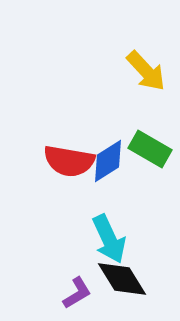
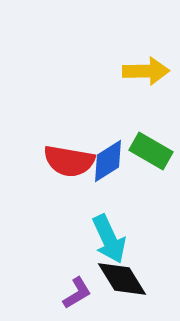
yellow arrow: rotated 48 degrees counterclockwise
green rectangle: moved 1 px right, 2 px down
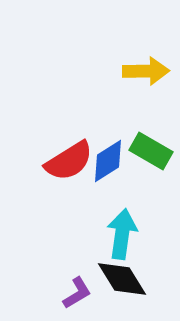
red semicircle: rotated 42 degrees counterclockwise
cyan arrow: moved 13 px right, 5 px up; rotated 147 degrees counterclockwise
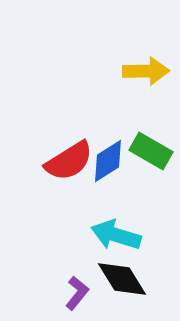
cyan arrow: moved 6 px left, 1 px down; rotated 81 degrees counterclockwise
purple L-shape: rotated 20 degrees counterclockwise
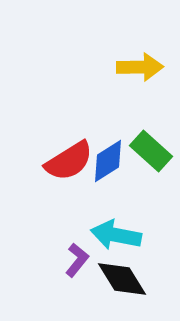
yellow arrow: moved 6 px left, 4 px up
green rectangle: rotated 12 degrees clockwise
cyan arrow: rotated 6 degrees counterclockwise
purple L-shape: moved 33 px up
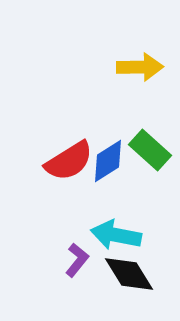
green rectangle: moved 1 px left, 1 px up
black diamond: moved 7 px right, 5 px up
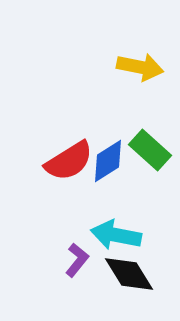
yellow arrow: rotated 12 degrees clockwise
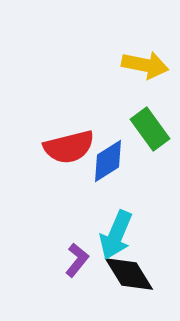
yellow arrow: moved 5 px right, 2 px up
green rectangle: moved 21 px up; rotated 12 degrees clockwise
red semicircle: moved 14 px up; rotated 18 degrees clockwise
cyan arrow: rotated 78 degrees counterclockwise
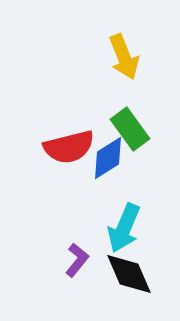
yellow arrow: moved 21 px left, 8 px up; rotated 57 degrees clockwise
green rectangle: moved 20 px left
blue diamond: moved 3 px up
cyan arrow: moved 8 px right, 7 px up
black diamond: rotated 8 degrees clockwise
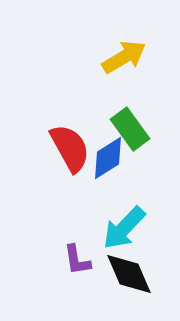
yellow arrow: rotated 99 degrees counterclockwise
red semicircle: moved 1 px right, 1 px down; rotated 105 degrees counterclockwise
cyan arrow: rotated 21 degrees clockwise
purple L-shape: rotated 132 degrees clockwise
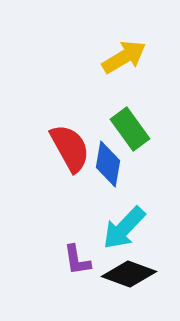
blue diamond: moved 6 px down; rotated 48 degrees counterclockwise
black diamond: rotated 46 degrees counterclockwise
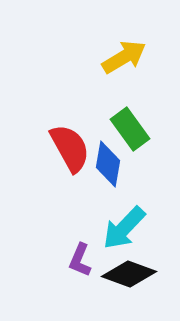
purple L-shape: moved 3 px right; rotated 32 degrees clockwise
